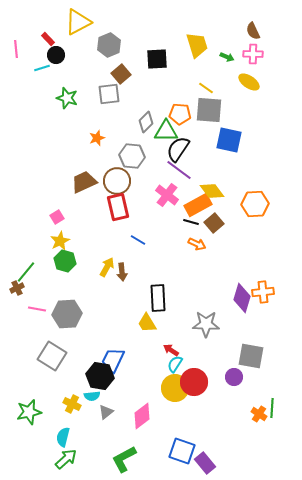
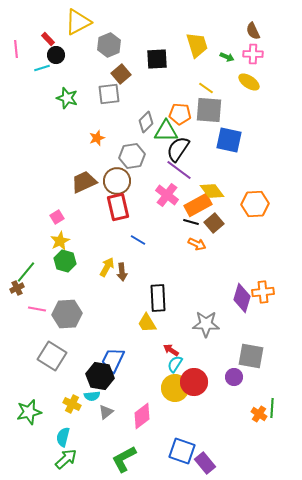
gray hexagon at (132, 156): rotated 15 degrees counterclockwise
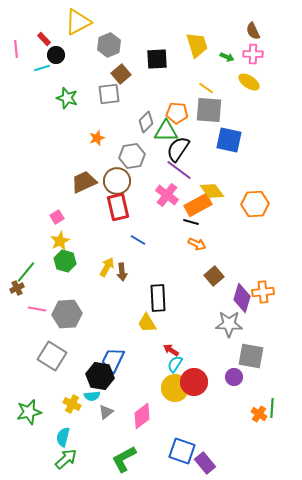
red rectangle at (48, 39): moved 4 px left
orange pentagon at (180, 114): moved 3 px left, 1 px up
brown square at (214, 223): moved 53 px down
gray star at (206, 324): moved 23 px right
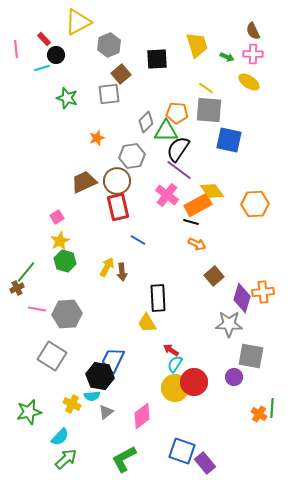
cyan semicircle at (63, 437): moved 3 px left; rotated 150 degrees counterclockwise
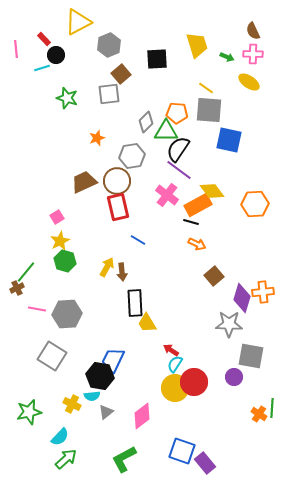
black rectangle at (158, 298): moved 23 px left, 5 px down
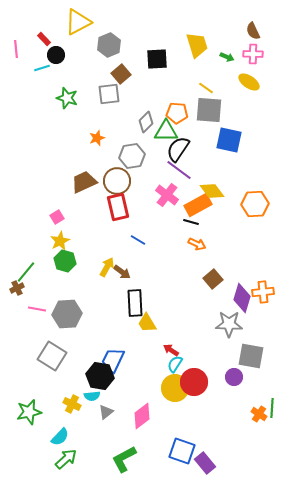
brown arrow at (122, 272): rotated 48 degrees counterclockwise
brown square at (214, 276): moved 1 px left, 3 px down
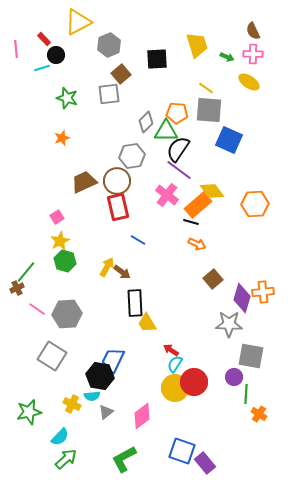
orange star at (97, 138): moved 35 px left
blue square at (229, 140): rotated 12 degrees clockwise
orange rectangle at (198, 205): rotated 12 degrees counterclockwise
pink line at (37, 309): rotated 24 degrees clockwise
green line at (272, 408): moved 26 px left, 14 px up
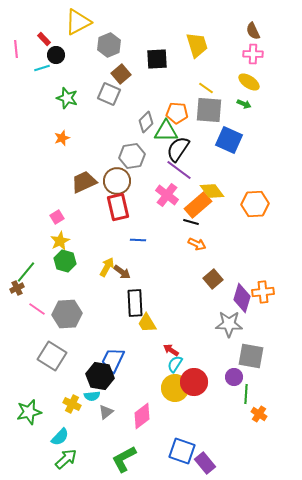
green arrow at (227, 57): moved 17 px right, 47 px down
gray square at (109, 94): rotated 30 degrees clockwise
blue line at (138, 240): rotated 28 degrees counterclockwise
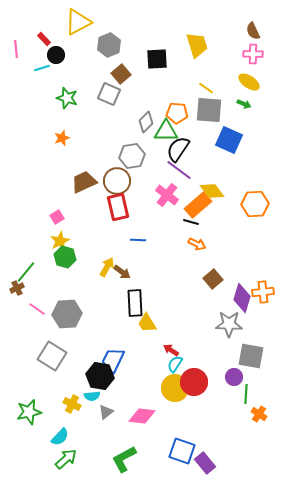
green hexagon at (65, 261): moved 4 px up
pink diamond at (142, 416): rotated 44 degrees clockwise
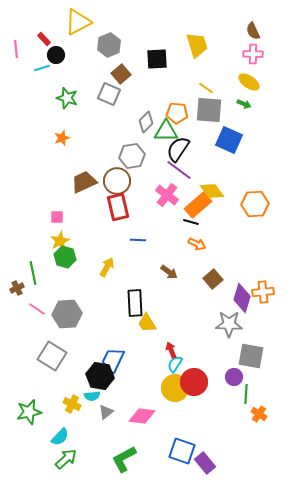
pink square at (57, 217): rotated 32 degrees clockwise
green line at (26, 272): moved 7 px right, 1 px down; rotated 50 degrees counterclockwise
brown arrow at (122, 272): moved 47 px right
red arrow at (171, 350): rotated 35 degrees clockwise
